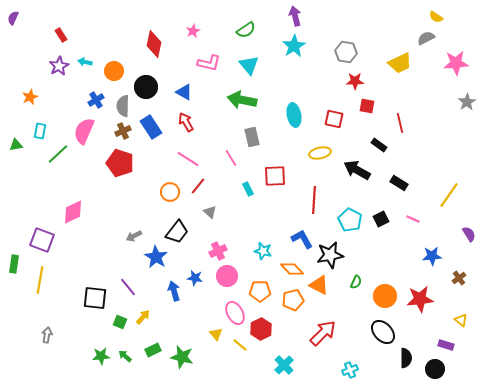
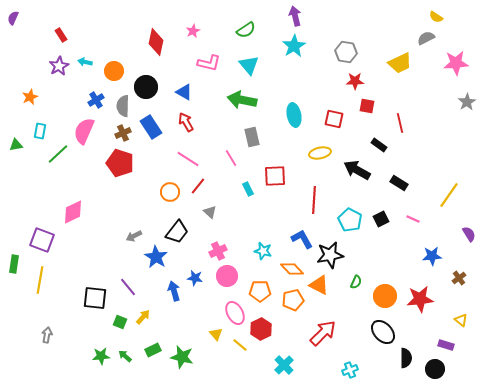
red diamond at (154, 44): moved 2 px right, 2 px up
brown cross at (123, 131): moved 2 px down
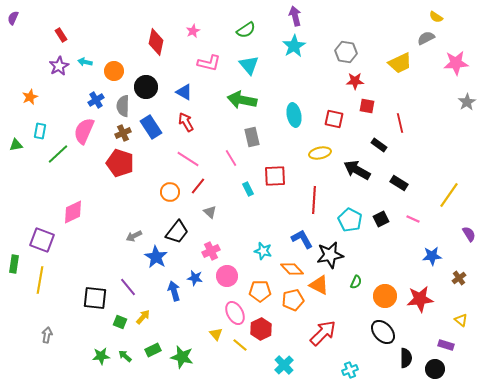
pink cross at (218, 251): moved 7 px left
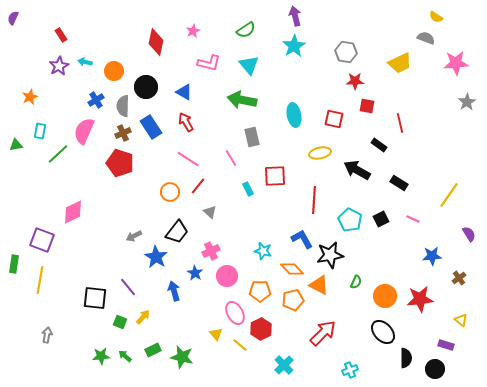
gray semicircle at (426, 38): rotated 48 degrees clockwise
blue star at (195, 278): moved 5 px up; rotated 21 degrees clockwise
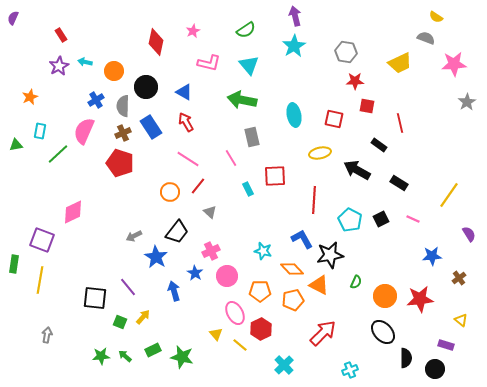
pink star at (456, 63): moved 2 px left, 1 px down
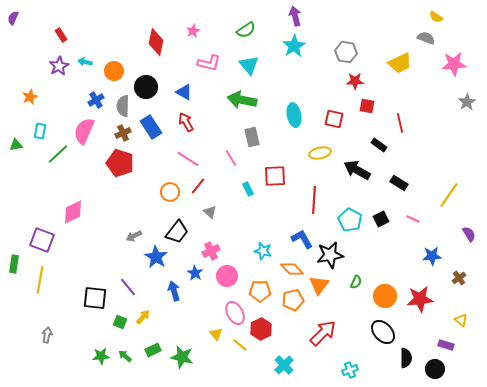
orange triangle at (319, 285): rotated 40 degrees clockwise
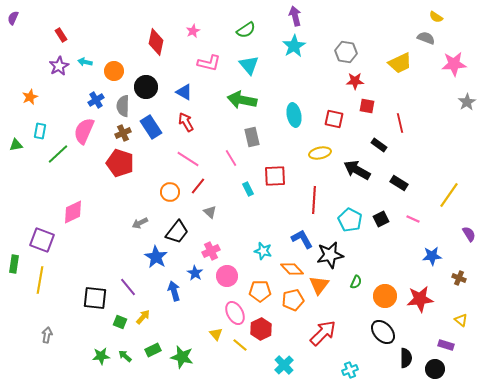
gray arrow at (134, 236): moved 6 px right, 13 px up
brown cross at (459, 278): rotated 32 degrees counterclockwise
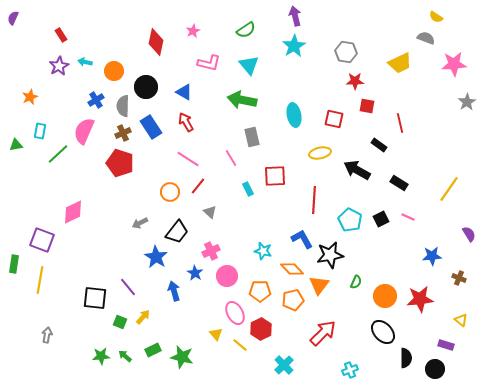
yellow line at (449, 195): moved 6 px up
pink line at (413, 219): moved 5 px left, 2 px up
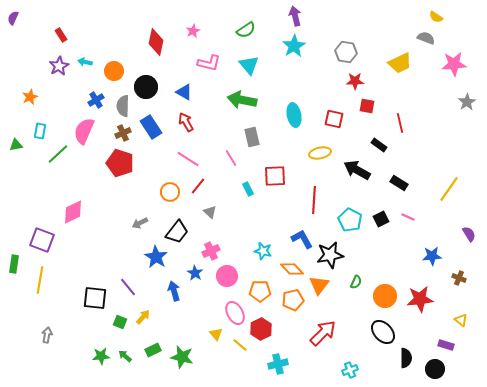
cyan cross at (284, 365): moved 6 px left, 1 px up; rotated 30 degrees clockwise
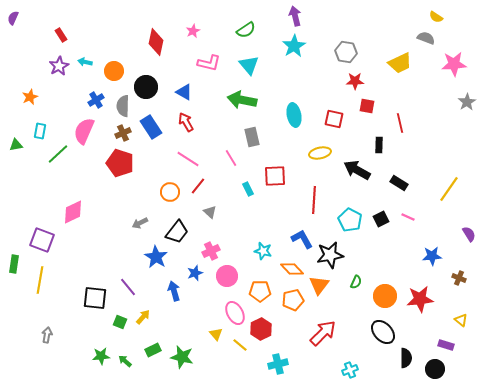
black rectangle at (379, 145): rotated 56 degrees clockwise
blue star at (195, 273): rotated 21 degrees clockwise
green arrow at (125, 356): moved 5 px down
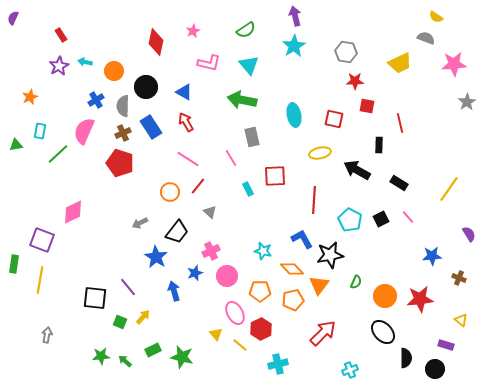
pink line at (408, 217): rotated 24 degrees clockwise
